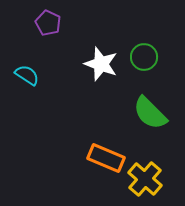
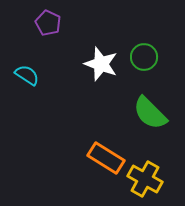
orange rectangle: rotated 9 degrees clockwise
yellow cross: rotated 12 degrees counterclockwise
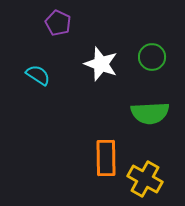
purple pentagon: moved 10 px right
green circle: moved 8 px right
cyan semicircle: moved 11 px right
green semicircle: rotated 48 degrees counterclockwise
orange rectangle: rotated 57 degrees clockwise
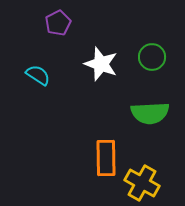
purple pentagon: rotated 20 degrees clockwise
yellow cross: moved 3 px left, 4 px down
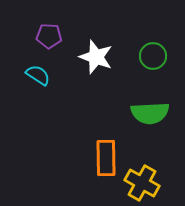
purple pentagon: moved 9 px left, 13 px down; rotated 30 degrees clockwise
green circle: moved 1 px right, 1 px up
white star: moved 5 px left, 7 px up
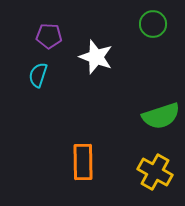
green circle: moved 32 px up
cyan semicircle: rotated 105 degrees counterclockwise
green semicircle: moved 11 px right, 3 px down; rotated 15 degrees counterclockwise
orange rectangle: moved 23 px left, 4 px down
yellow cross: moved 13 px right, 11 px up
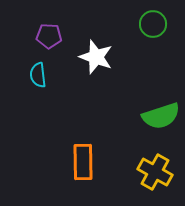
cyan semicircle: rotated 25 degrees counterclockwise
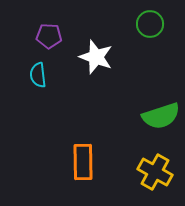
green circle: moved 3 px left
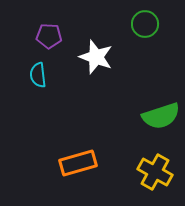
green circle: moved 5 px left
orange rectangle: moved 5 px left, 1 px down; rotated 75 degrees clockwise
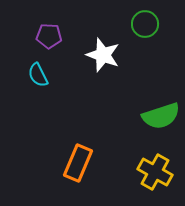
white star: moved 7 px right, 2 px up
cyan semicircle: rotated 20 degrees counterclockwise
orange rectangle: rotated 51 degrees counterclockwise
